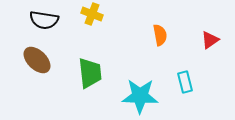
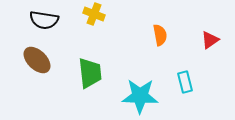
yellow cross: moved 2 px right
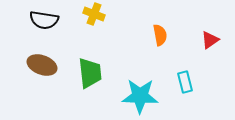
brown ellipse: moved 5 px right, 5 px down; rotated 24 degrees counterclockwise
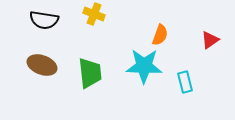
orange semicircle: rotated 30 degrees clockwise
cyan star: moved 4 px right, 30 px up
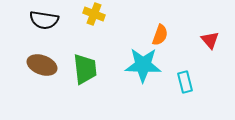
red triangle: rotated 36 degrees counterclockwise
cyan star: moved 1 px left, 1 px up
green trapezoid: moved 5 px left, 4 px up
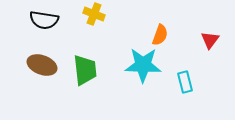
red triangle: rotated 18 degrees clockwise
green trapezoid: moved 1 px down
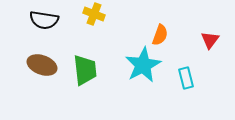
cyan star: rotated 30 degrees counterclockwise
cyan rectangle: moved 1 px right, 4 px up
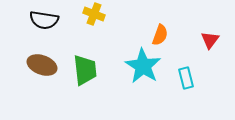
cyan star: moved 1 px down; rotated 12 degrees counterclockwise
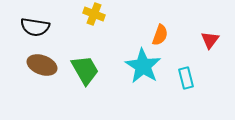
black semicircle: moved 9 px left, 7 px down
green trapezoid: rotated 24 degrees counterclockwise
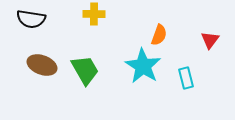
yellow cross: rotated 20 degrees counterclockwise
black semicircle: moved 4 px left, 8 px up
orange semicircle: moved 1 px left
